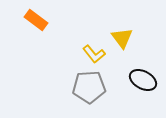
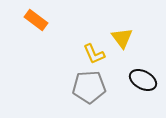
yellow L-shape: rotated 15 degrees clockwise
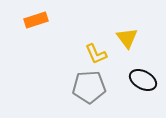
orange rectangle: rotated 55 degrees counterclockwise
yellow triangle: moved 5 px right
yellow L-shape: moved 2 px right
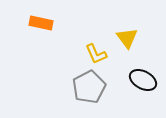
orange rectangle: moved 5 px right, 3 px down; rotated 30 degrees clockwise
gray pentagon: rotated 24 degrees counterclockwise
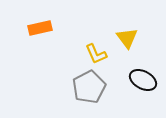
orange rectangle: moved 1 px left, 5 px down; rotated 25 degrees counterclockwise
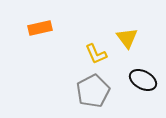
gray pentagon: moved 4 px right, 4 px down
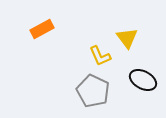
orange rectangle: moved 2 px right, 1 px down; rotated 15 degrees counterclockwise
yellow L-shape: moved 4 px right, 2 px down
gray pentagon: rotated 20 degrees counterclockwise
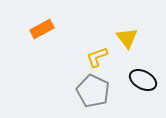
yellow L-shape: moved 3 px left, 1 px down; rotated 95 degrees clockwise
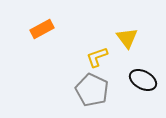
gray pentagon: moved 1 px left, 1 px up
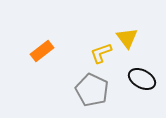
orange rectangle: moved 22 px down; rotated 10 degrees counterclockwise
yellow L-shape: moved 4 px right, 4 px up
black ellipse: moved 1 px left, 1 px up
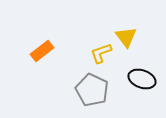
yellow triangle: moved 1 px left, 1 px up
black ellipse: rotated 8 degrees counterclockwise
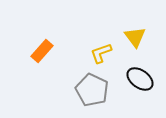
yellow triangle: moved 9 px right
orange rectangle: rotated 10 degrees counterclockwise
black ellipse: moved 2 px left; rotated 16 degrees clockwise
